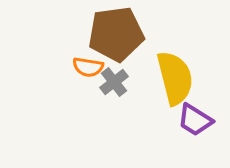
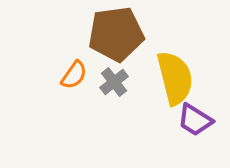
orange semicircle: moved 14 px left, 8 px down; rotated 64 degrees counterclockwise
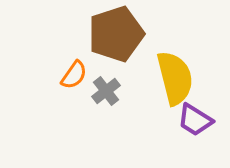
brown pentagon: rotated 10 degrees counterclockwise
gray cross: moved 8 px left, 9 px down
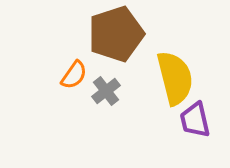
purple trapezoid: rotated 45 degrees clockwise
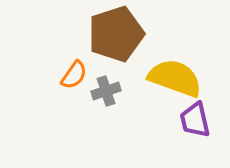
yellow semicircle: rotated 56 degrees counterclockwise
gray cross: rotated 20 degrees clockwise
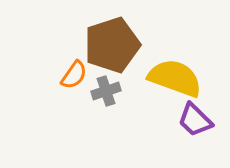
brown pentagon: moved 4 px left, 11 px down
purple trapezoid: rotated 33 degrees counterclockwise
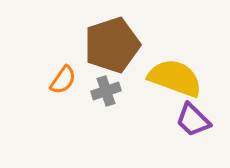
orange semicircle: moved 11 px left, 5 px down
purple trapezoid: moved 2 px left
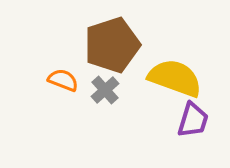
orange semicircle: rotated 104 degrees counterclockwise
gray cross: moved 1 px left, 1 px up; rotated 24 degrees counterclockwise
purple trapezoid: rotated 117 degrees counterclockwise
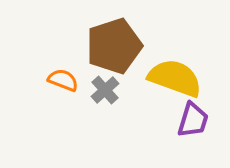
brown pentagon: moved 2 px right, 1 px down
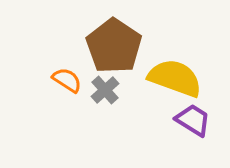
brown pentagon: rotated 20 degrees counterclockwise
orange semicircle: moved 4 px right; rotated 12 degrees clockwise
purple trapezoid: rotated 75 degrees counterclockwise
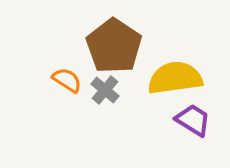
yellow semicircle: rotated 28 degrees counterclockwise
gray cross: rotated 8 degrees counterclockwise
